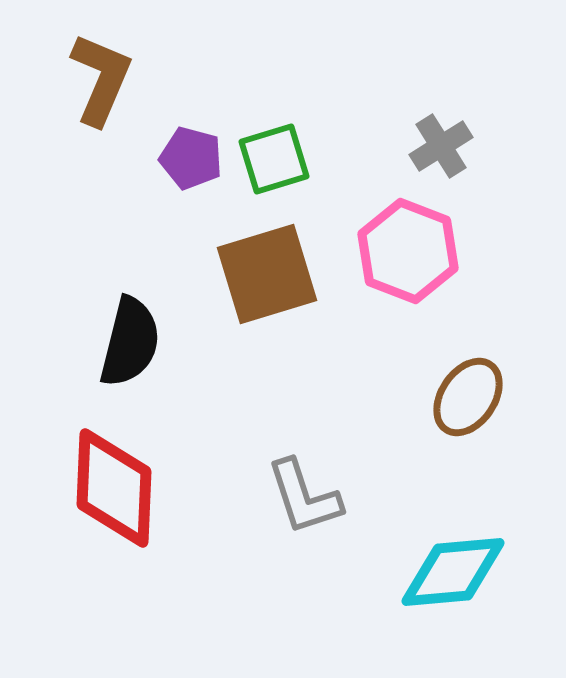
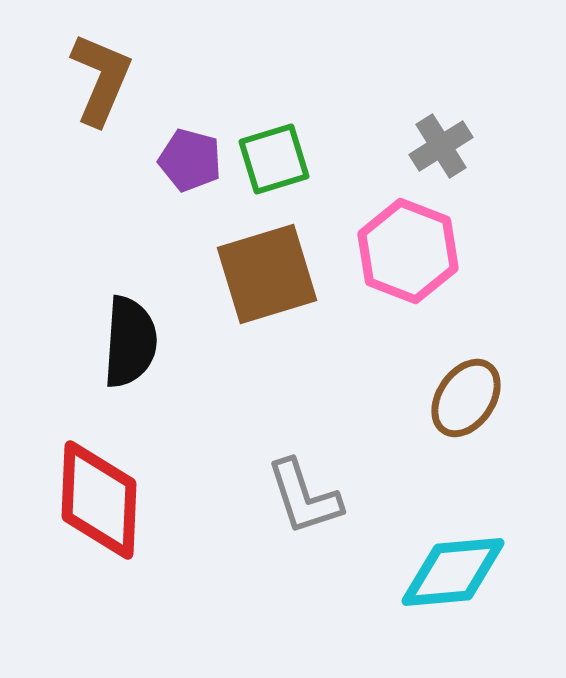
purple pentagon: moved 1 px left, 2 px down
black semicircle: rotated 10 degrees counterclockwise
brown ellipse: moved 2 px left, 1 px down
red diamond: moved 15 px left, 12 px down
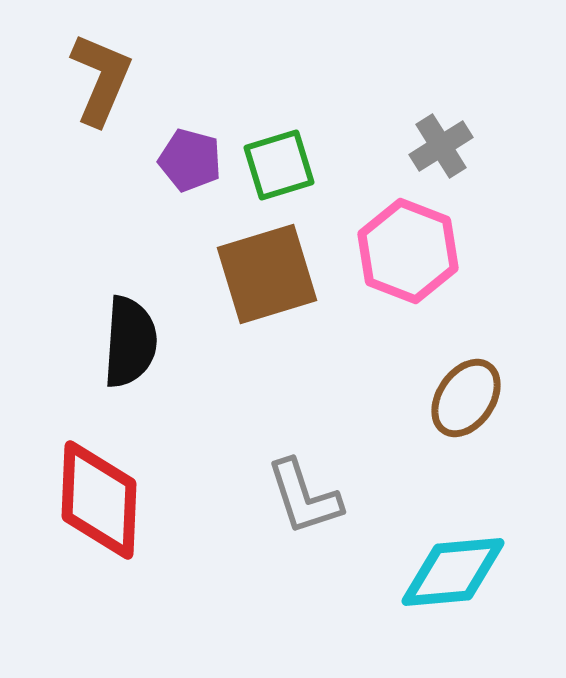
green square: moved 5 px right, 6 px down
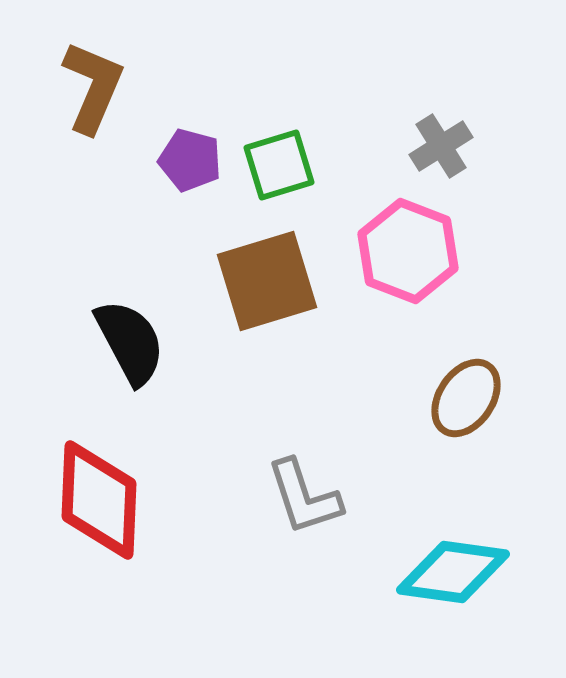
brown L-shape: moved 8 px left, 8 px down
brown square: moved 7 px down
black semicircle: rotated 32 degrees counterclockwise
cyan diamond: rotated 13 degrees clockwise
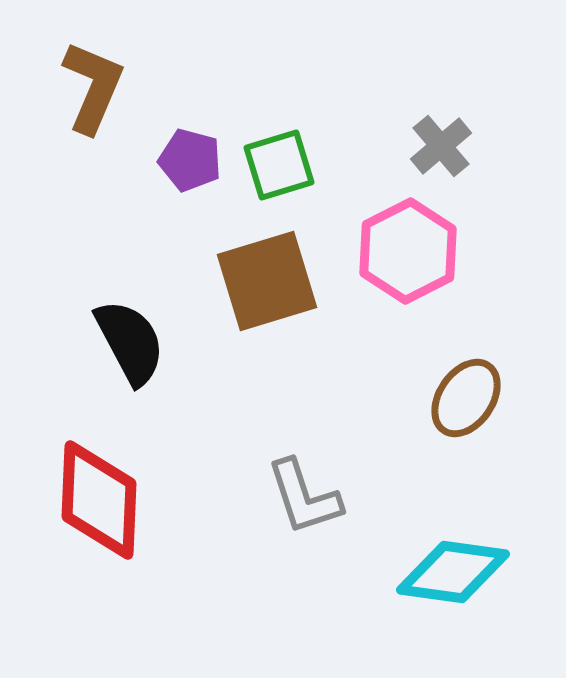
gray cross: rotated 8 degrees counterclockwise
pink hexagon: rotated 12 degrees clockwise
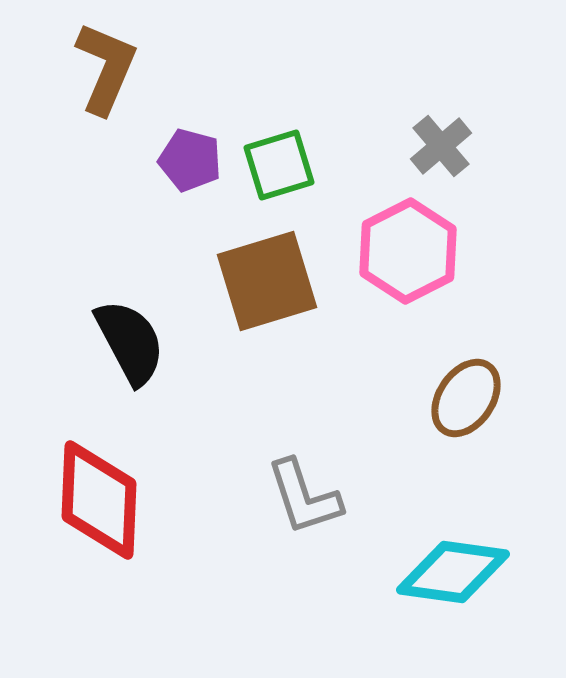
brown L-shape: moved 13 px right, 19 px up
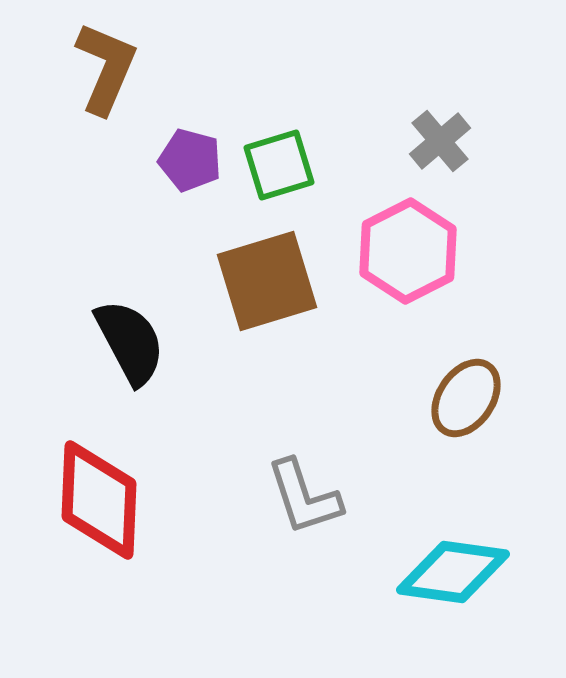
gray cross: moved 1 px left, 5 px up
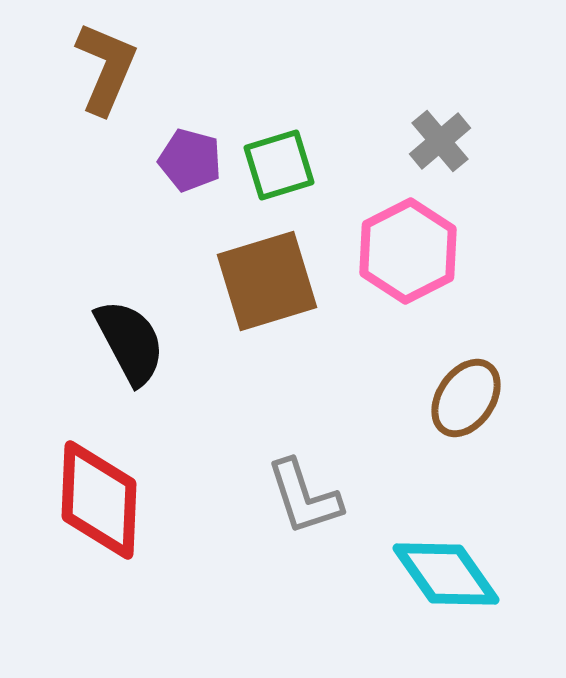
cyan diamond: moved 7 px left, 2 px down; rotated 47 degrees clockwise
